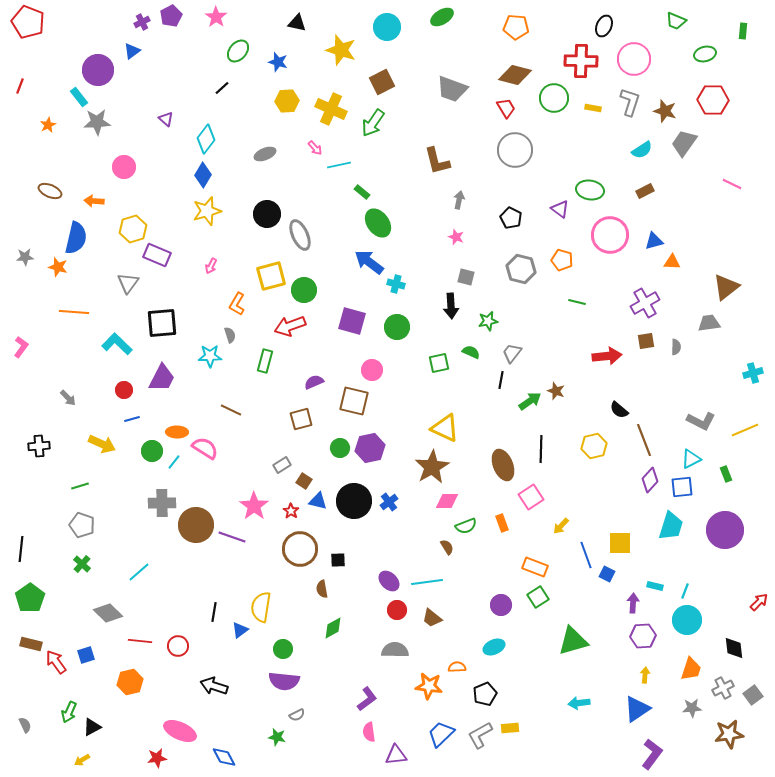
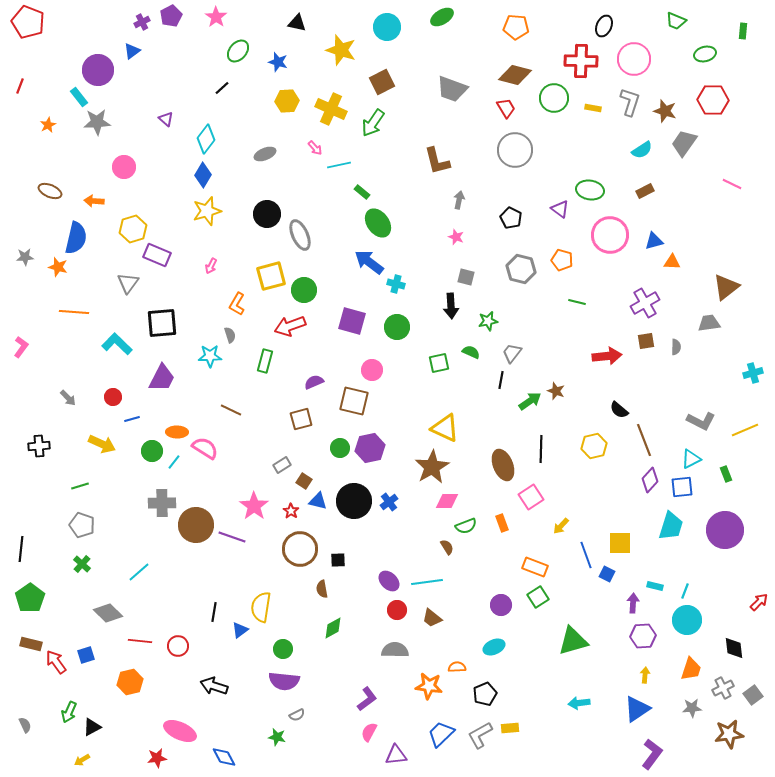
red circle at (124, 390): moved 11 px left, 7 px down
pink semicircle at (369, 732): rotated 36 degrees clockwise
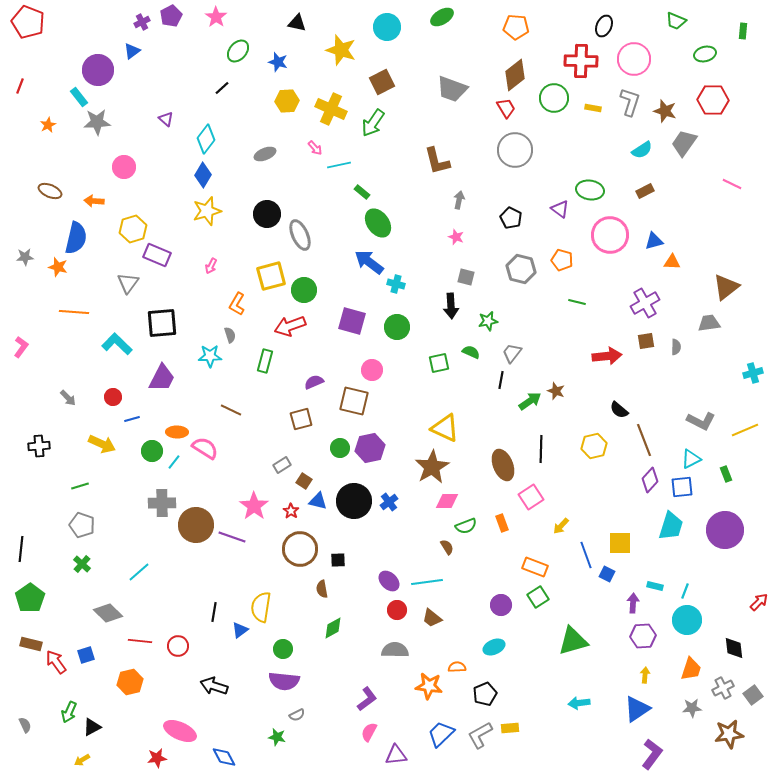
brown diamond at (515, 75): rotated 52 degrees counterclockwise
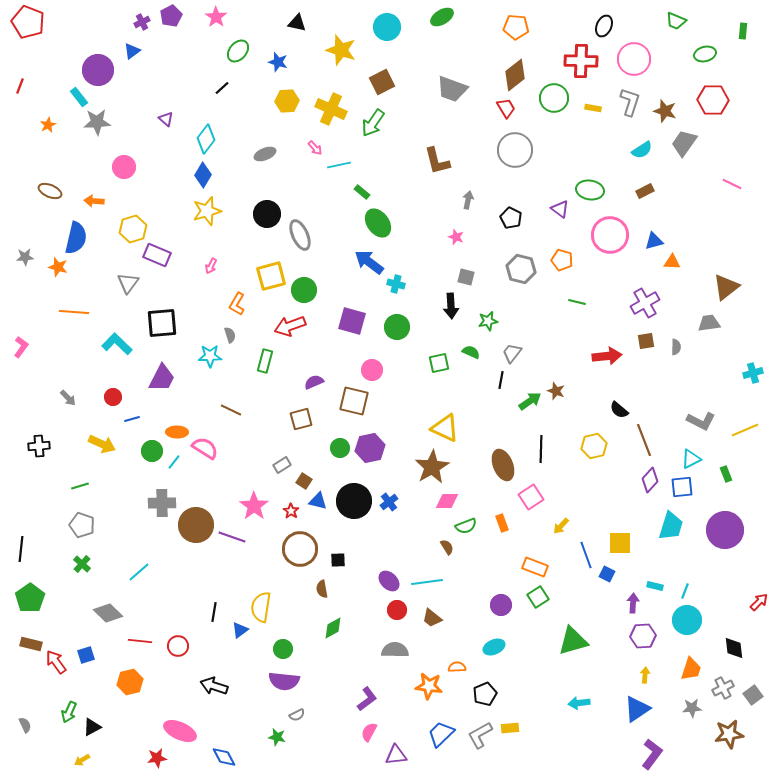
gray arrow at (459, 200): moved 9 px right
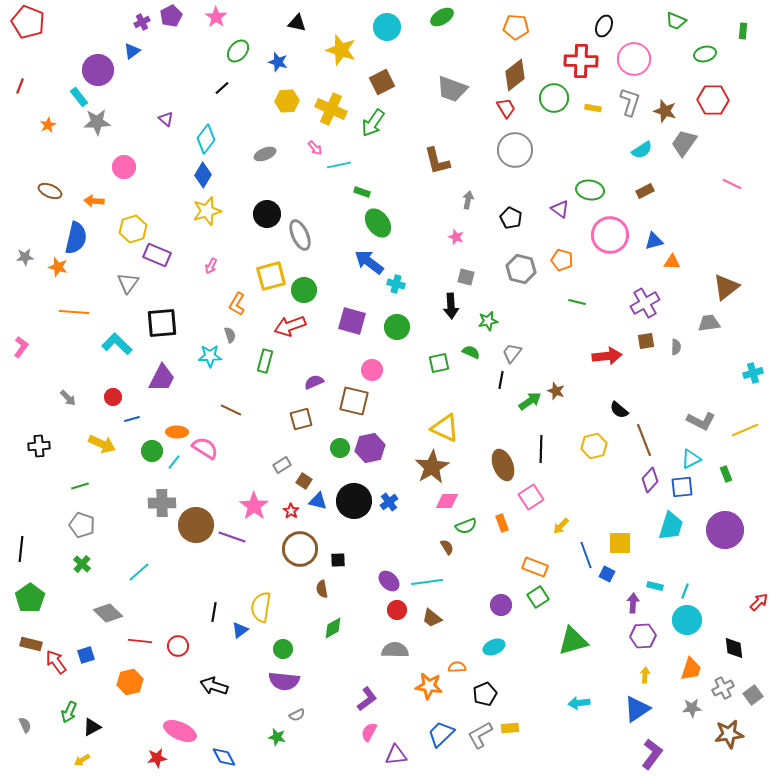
green rectangle at (362, 192): rotated 21 degrees counterclockwise
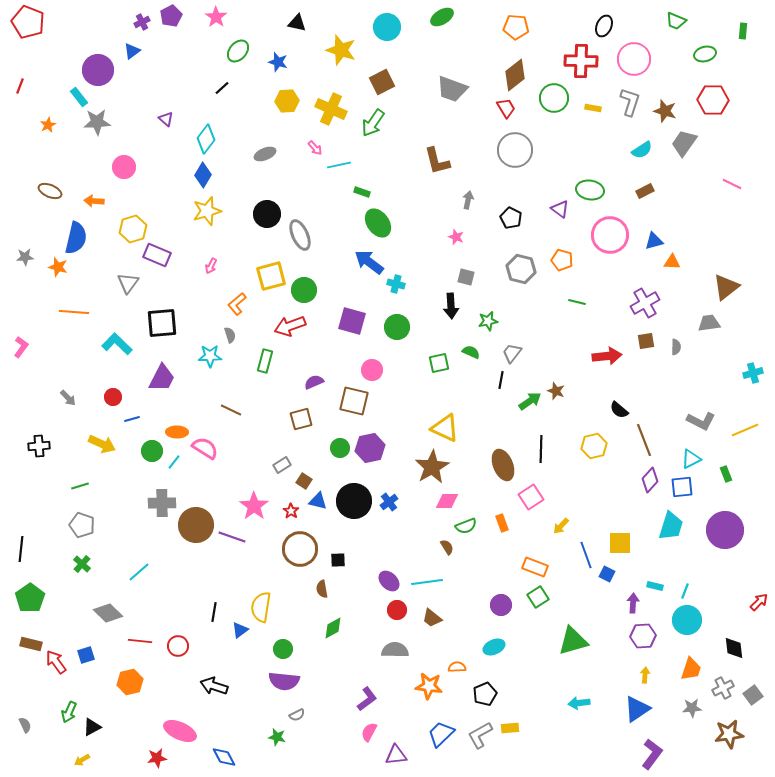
orange L-shape at (237, 304): rotated 20 degrees clockwise
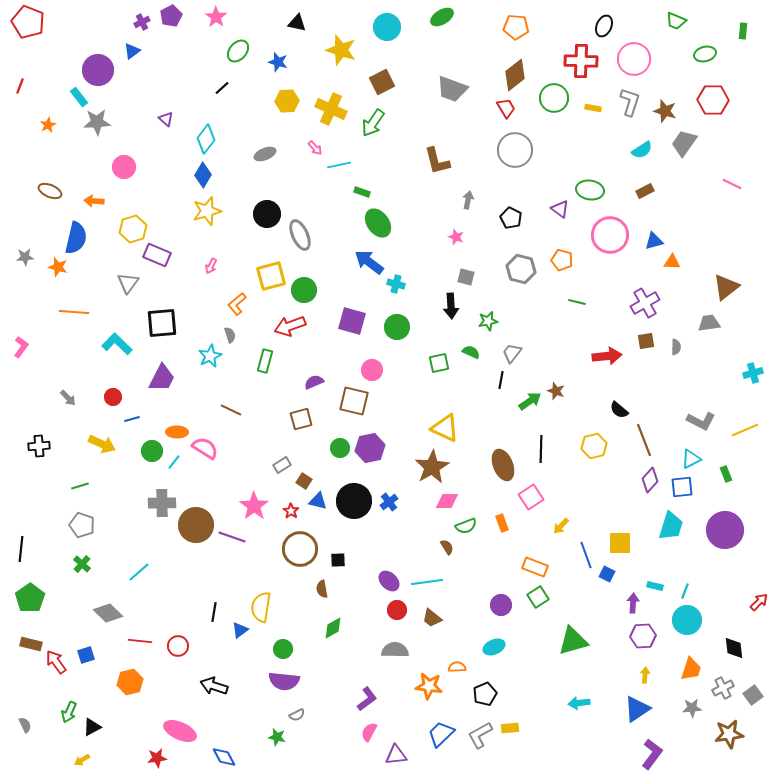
cyan star at (210, 356): rotated 25 degrees counterclockwise
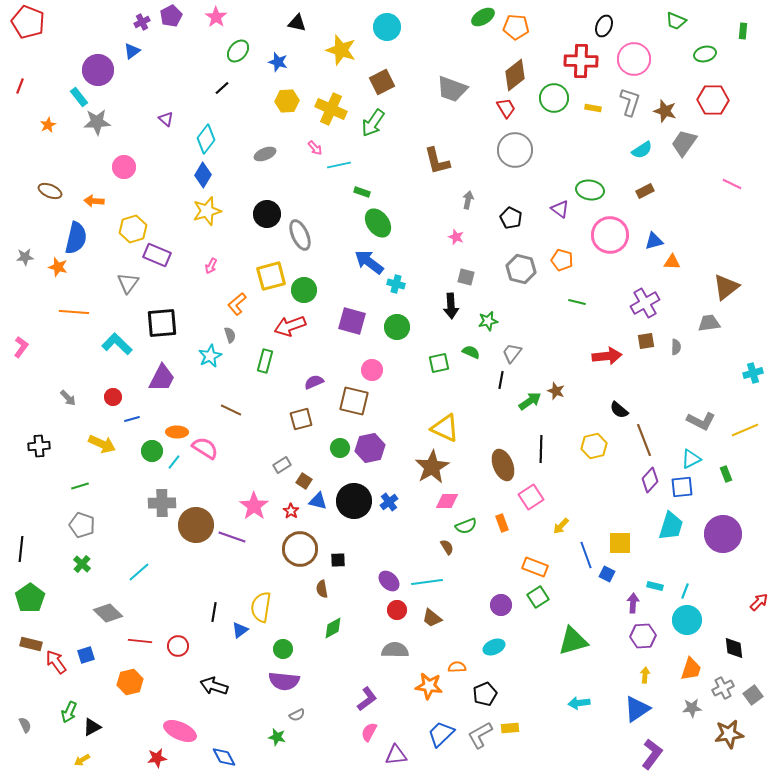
green ellipse at (442, 17): moved 41 px right
purple circle at (725, 530): moved 2 px left, 4 px down
